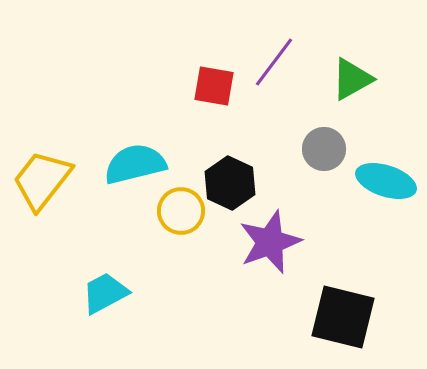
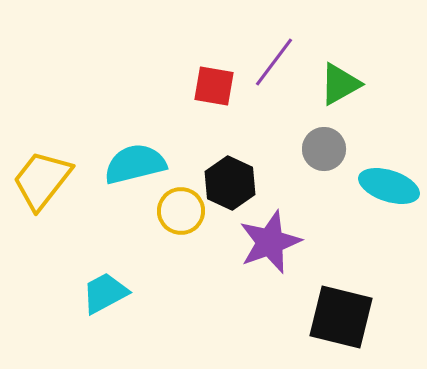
green triangle: moved 12 px left, 5 px down
cyan ellipse: moved 3 px right, 5 px down
black square: moved 2 px left
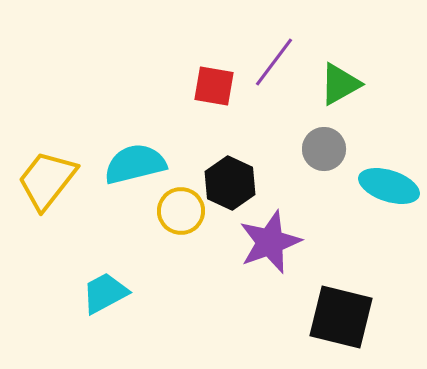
yellow trapezoid: moved 5 px right
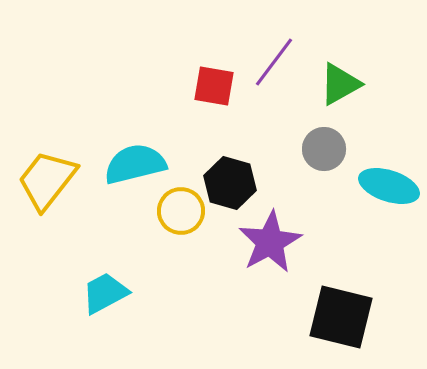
black hexagon: rotated 9 degrees counterclockwise
purple star: rotated 8 degrees counterclockwise
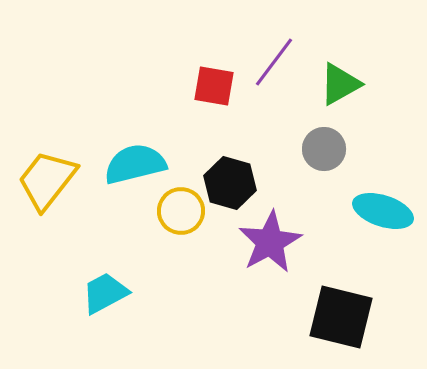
cyan ellipse: moved 6 px left, 25 px down
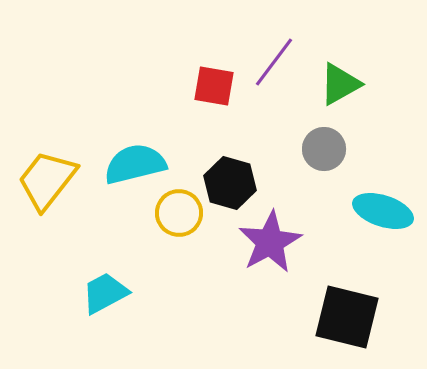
yellow circle: moved 2 px left, 2 px down
black square: moved 6 px right
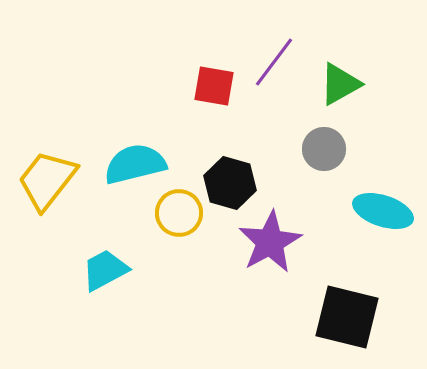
cyan trapezoid: moved 23 px up
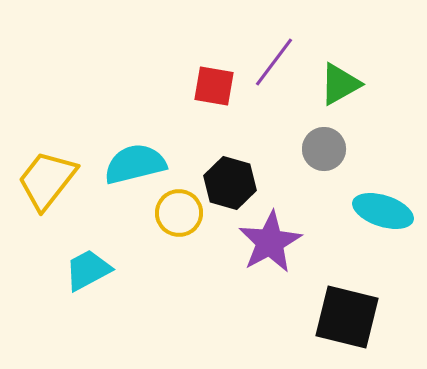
cyan trapezoid: moved 17 px left
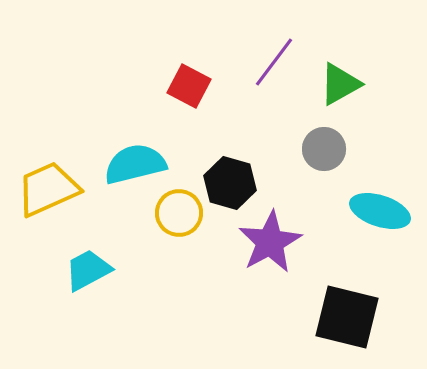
red square: moved 25 px left; rotated 18 degrees clockwise
yellow trapezoid: moved 1 px right, 9 px down; rotated 28 degrees clockwise
cyan ellipse: moved 3 px left
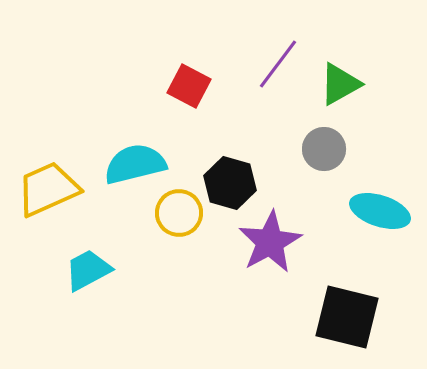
purple line: moved 4 px right, 2 px down
